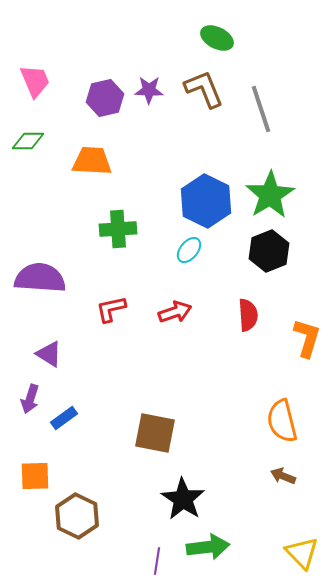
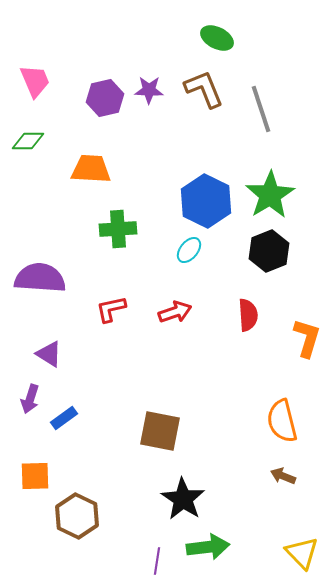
orange trapezoid: moved 1 px left, 8 px down
brown square: moved 5 px right, 2 px up
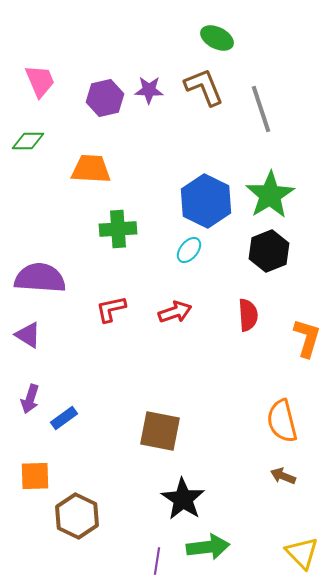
pink trapezoid: moved 5 px right
brown L-shape: moved 2 px up
purple triangle: moved 21 px left, 19 px up
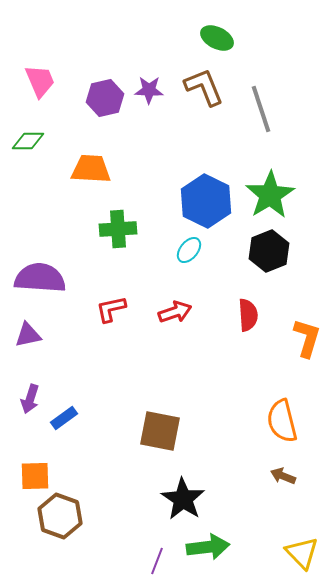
purple triangle: rotated 44 degrees counterclockwise
brown hexagon: moved 17 px left; rotated 6 degrees counterclockwise
purple line: rotated 12 degrees clockwise
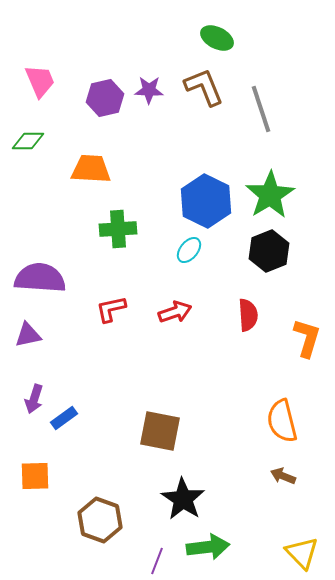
purple arrow: moved 4 px right
brown hexagon: moved 40 px right, 4 px down
